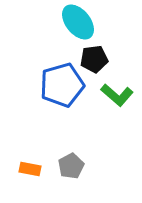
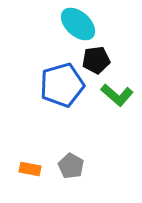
cyan ellipse: moved 2 px down; rotated 9 degrees counterclockwise
black pentagon: moved 2 px right, 1 px down
gray pentagon: rotated 15 degrees counterclockwise
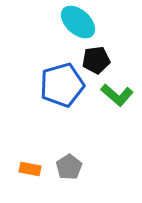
cyan ellipse: moved 2 px up
gray pentagon: moved 2 px left, 1 px down; rotated 10 degrees clockwise
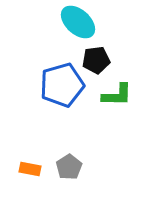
green L-shape: rotated 40 degrees counterclockwise
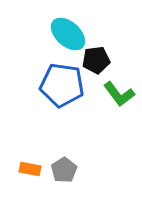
cyan ellipse: moved 10 px left, 12 px down
blue pentagon: rotated 24 degrees clockwise
green L-shape: moved 2 px right, 1 px up; rotated 52 degrees clockwise
gray pentagon: moved 5 px left, 3 px down
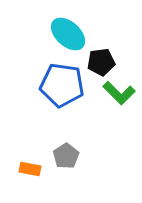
black pentagon: moved 5 px right, 2 px down
green L-shape: moved 1 px up; rotated 8 degrees counterclockwise
gray pentagon: moved 2 px right, 14 px up
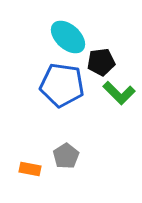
cyan ellipse: moved 3 px down
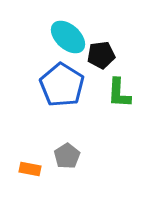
black pentagon: moved 7 px up
blue pentagon: rotated 24 degrees clockwise
green L-shape: rotated 48 degrees clockwise
gray pentagon: moved 1 px right
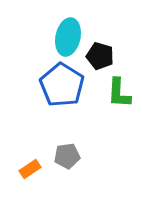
cyan ellipse: rotated 60 degrees clockwise
black pentagon: moved 1 px left, 1 px down; rotated 24 degrees clockwise
gray pentagon: rotated 25 degrees clockwise
orange rectangle: rotated 45 degrees counterclockwise
